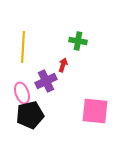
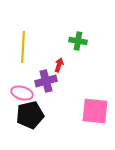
red arrow: moved 4 px left
purple cross: rotated 10 degrees clockwise
pink ellipse: rotated 55 degrees counterclockwise
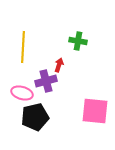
black pentagon: moved 5 px right, 2 px down
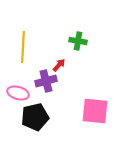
red arrow: rotated 24 degrees clockwise
pink ellipse: moved 4 px left
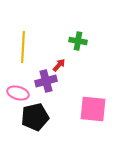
pink square: moved 2 px left, 2 px up
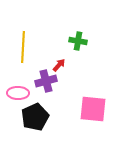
pink ellipse: rotated 15 degrees counterclockwise
black pentagon: rotated 12 degrees counterclockwise
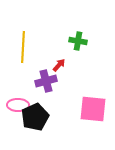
pink ellipse: moved 12 px down
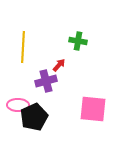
black pentagon: moved 1 px left
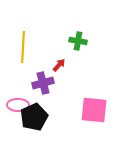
purple cross: moved 3 px left, 2 px down
pink square: moved 1 px right, 1 px down
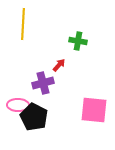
yellow line: moved 23 px up
black pentagon: rotated 20 degrees counterclockwise
